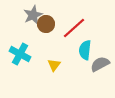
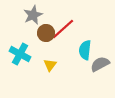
brown circle: moved 9 px down
red line: moved 11 px left, 1 px down
yellow triangle: moved 4 px left
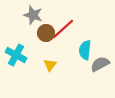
gray star: rotated 30 degrees counterclockwise
cyan cross: moved 4 px left, 1 px down
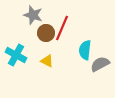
red line: moved 1 px left, 1 px up; rotated 25 degrees counterclockwise
yellow triangle: moved 3 px left, 4 px up; rotated 40 degrees counterclockwise
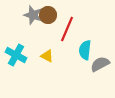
red line: moved 5 px right, 1 px down
brown circle: moved 2 px right, 18 px up
yellow triangle: moved 5 px up
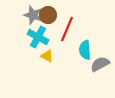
cyan semicircle: rotated 12 degrees counterclockwise
cyan cross: moved 22 px right, 18 px up
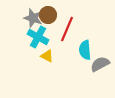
gray star: moved 3 px down
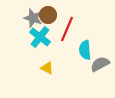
cyan cross: moved 2 px right; rotated 10 degrees clockwise
yellow triangle: moved 12 px down
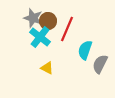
brown circle: moved 6 px down
cyan semicircle: rotated 24 degrees clockwise
gray semicircle: rotated 36 degrees counterclockwise
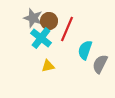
brown circle: moved 1 px right
cyan cross: moved 1 px right, 1 px down
yellow triangle: moved 1 px right, 2 px up; rotated 40 degrees counterclockwise
